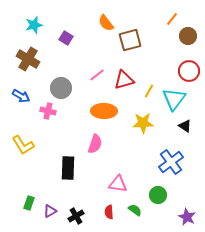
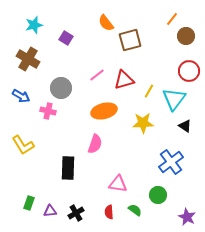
brown circle: moved 2 px left
orange ellipse: rotated 15 degrees counterclockwise
purple triangle: rotated 24 degrees clockwise
black cross: moved 3 px up
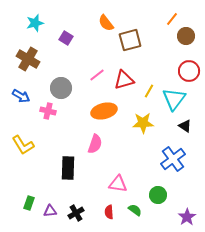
cyan star: moved 1 px right, 2 px up
blue cross: moved 2 px right, 3 px up
purple star: rotated 12 degrees clockwise
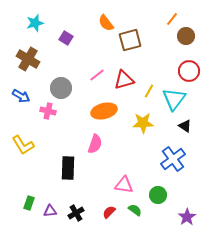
pink triangle: moved 6 px right, 1 px down
red semicircle: rotated 48 degrees clockwise
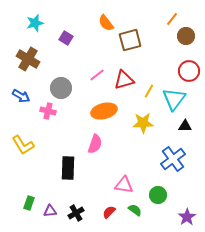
black triangle: rotated 32 degrees counterclockwise
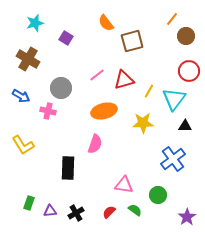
brown square: moved 2 px right, 1 px down
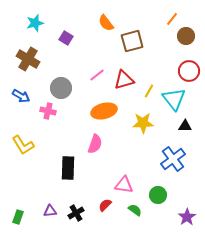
cyan triangle: rotated 15 degrees counterclockwise
green rectangle: moved 11 px left, 14 px down
red semicircle: moved 4 px left, 7 px up
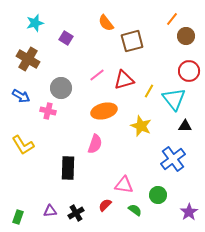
yellow star: moved 2 px left, 3 px down; rotated 25 degrees clockwise
purple star: moved 2 px right, 5 px up
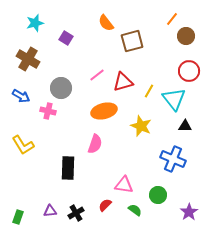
red triangle: moved 1 px left, 2 px down
blue cross: rotated 30 degrees counterclockwise
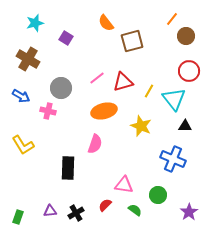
pink line: moved 3 px down
